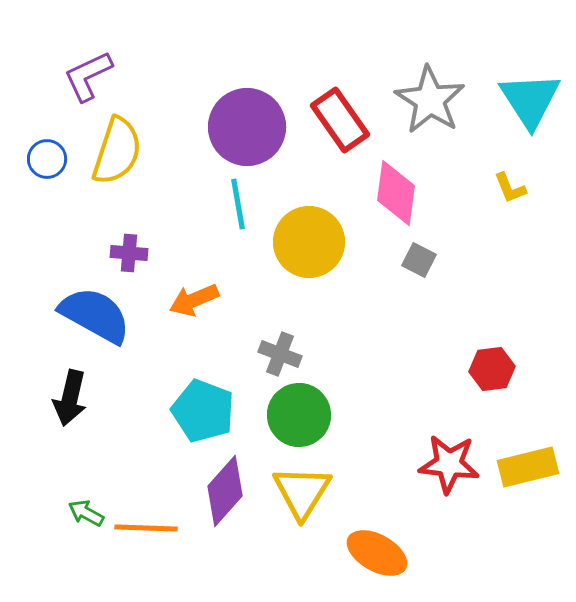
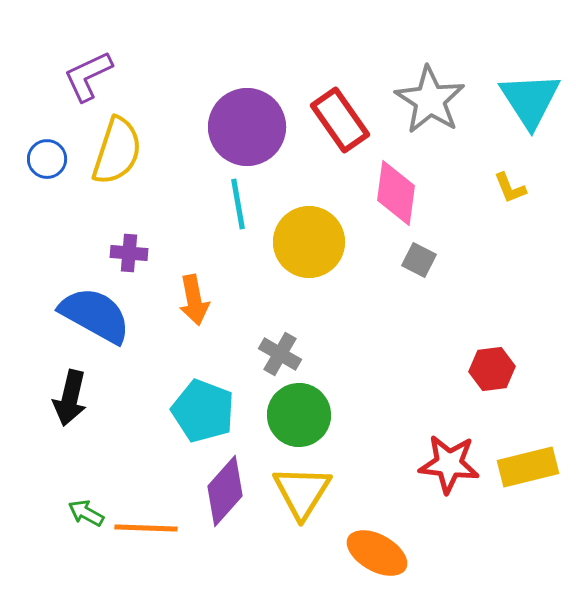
orange arrow: rotated 78 degrees counterclockwise
gray cross: rotated 9 degrees clockwise
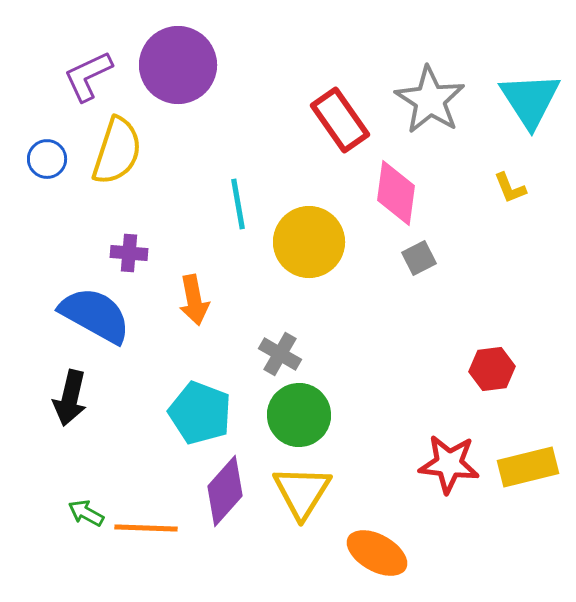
purple circle: moved 69 px left, 62 px up
gray square: moved 2 px up; rotated 36 degrees clockwise
cyan pentagon: moved 3 px left, 2 px down
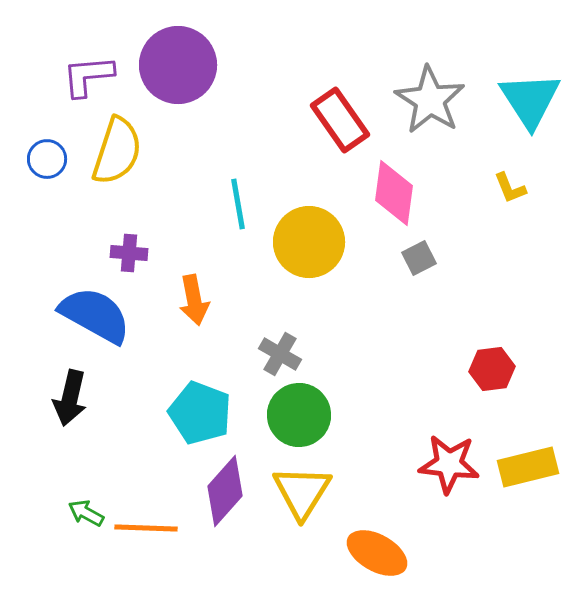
purple L-shape: rotated 20 degrees clockwise
pink diamond: moved 2 px left
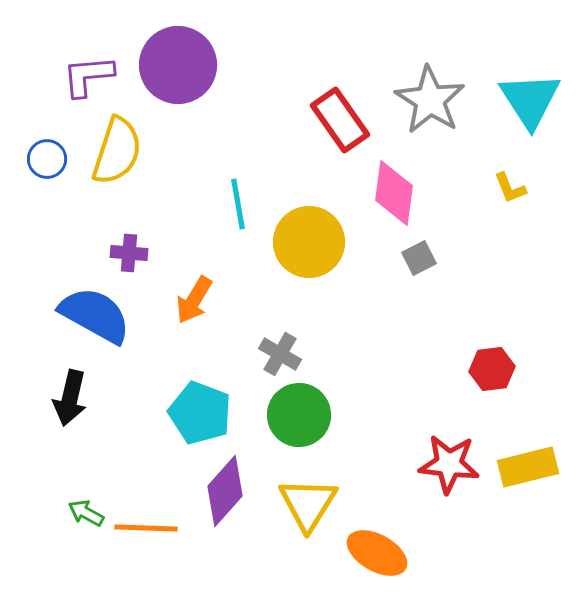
orange arrow: rotated 42 degrees clockwise
yellow triangle: moved 6 px right, 12 px down
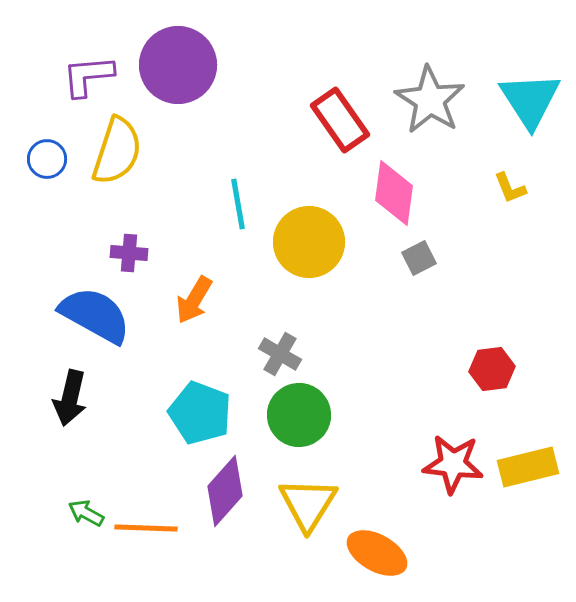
red star: moved 4 px right
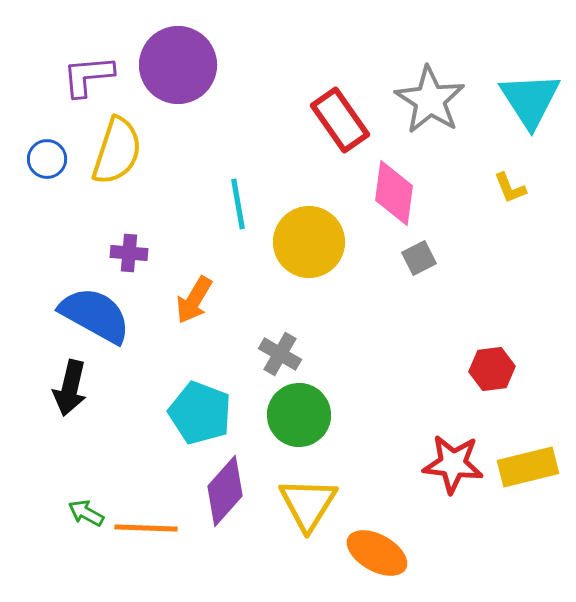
black arrow: moved 10 px up
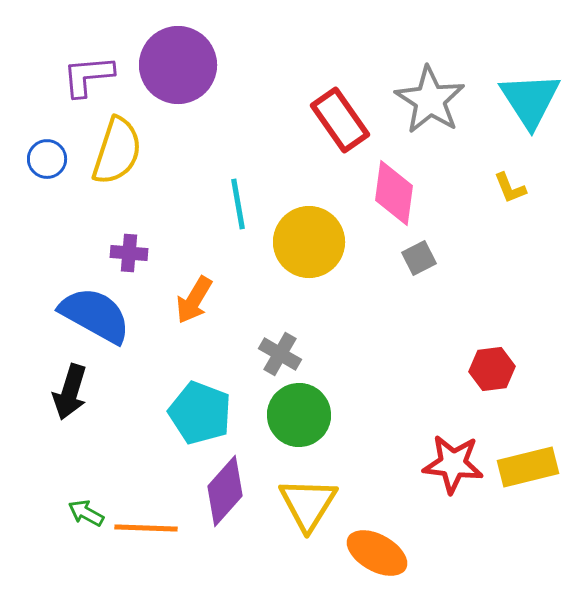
black arrow: moved 4 px down; rotated 4 degrees clockwise
